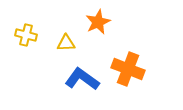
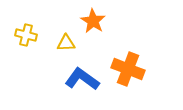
orange star: moved 5 px left, 1 px up; rotated 15 degrees counterclockwise
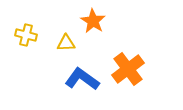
orange cross: rotated 32 degrees clockwise
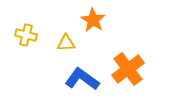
orange star: moved 1 px up
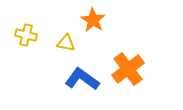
yellow triangle: rotated 12 degrees clockwise
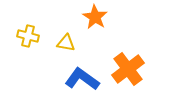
orange star: moved 2 px right, 3 px up
yellow cross: moved 2 px right, 1 px down
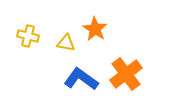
orange star: moved 12 px down
orange cross: moved 2 px left, 5 px down
blue L-shape: moved 1 px left
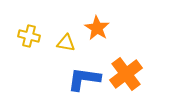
orange star: moved 2 px right, 1 px up
yellow cross: moved 1 px right
blue L-shape: moved 3 px right; rotated 28 degrees counterclockwise
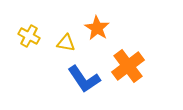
yellow cross: rotated 15 degrees clockwise
orange cross: moved 2 px right, 8 px up
blue L-shape: rotated 132 degrees counterclockwise
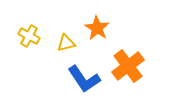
yellow triangle: rotated 24 degrees counterclockwise
